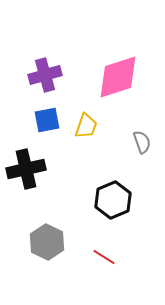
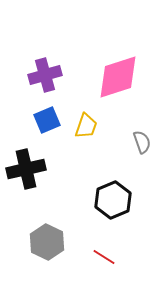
blue square: rotated 12 degrees counterclockwise
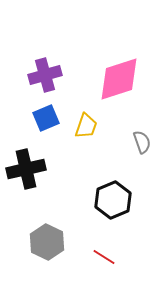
pink diamond: moved 1 px right, 2 px down
blue square: moved 1 px left, 2 px up
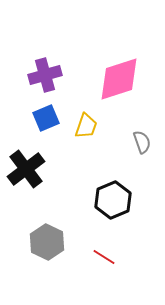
black cross: rotated 24 degrees counterclockwise
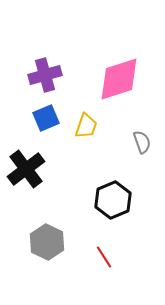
red line: rotated 25 degrees clockwise
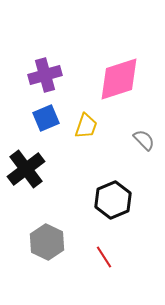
gray semicircle: moved 2 px right, 2 px up; rotated 25 degrees counterclockwise
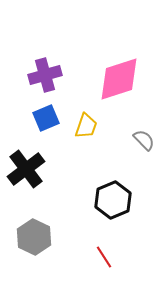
gray hexagon: moved 13 px left, 5 px up
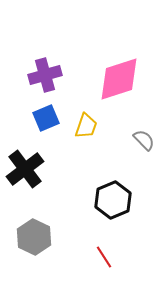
black cross: moved 1 px left
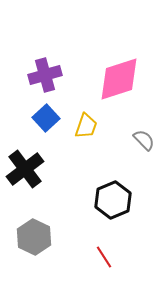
blue square: rotated 20 degrees counterclockwise
